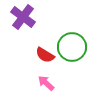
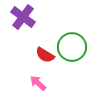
pink arrow: moved 8 px left
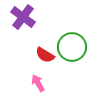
pink arrow: rotated 18 degrees clockwise
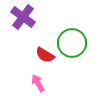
green circle: moved 4 px up
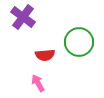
green circle: moved 7 px right, 1 px up
red semicircle: rotated 36 degrees counterclockwise
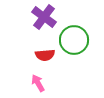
purple cross: moved 21 px right
green circle: moved 5 px left, 2 px up
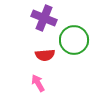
purple cross: moved 1 px down; rotated 15 degrees counterclockwise
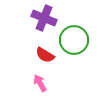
red semicircle: rotated 36 degrees clockwise
pink arrow: moved 2 px right
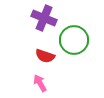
red semicircle: moved 1 px down; rotated 12 degrees counterclockwise
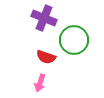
red semicircle: moved 1 px right, 1 px down
pink arrow: rotated 132 degrees counterclockwise
